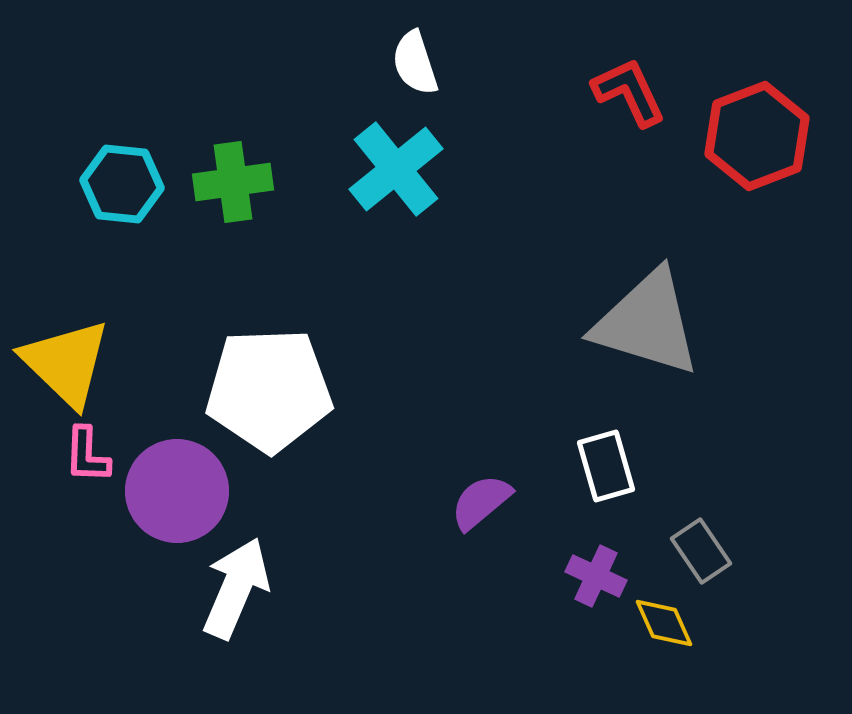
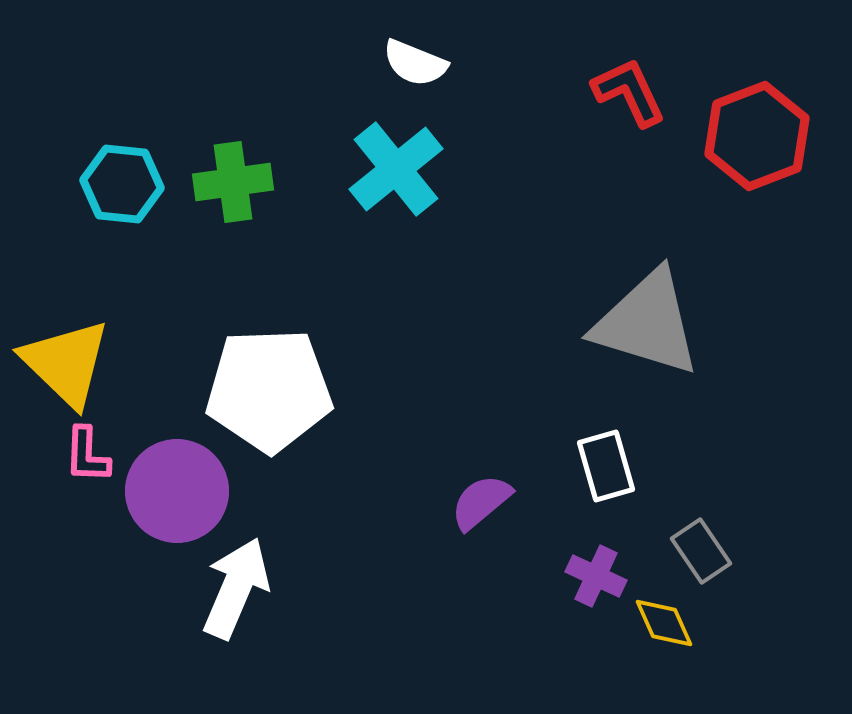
white semicircle: rotated 50 degrees counterclockwise
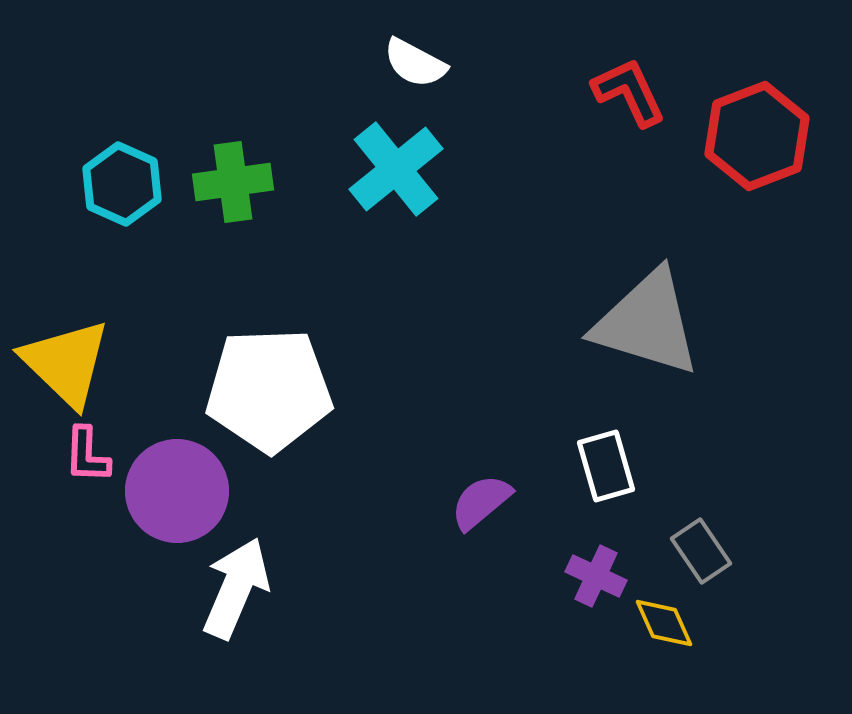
white semicircle: rotated 6 degrees clockwise
cyan hexagon: rotated 18 degrees clockwise
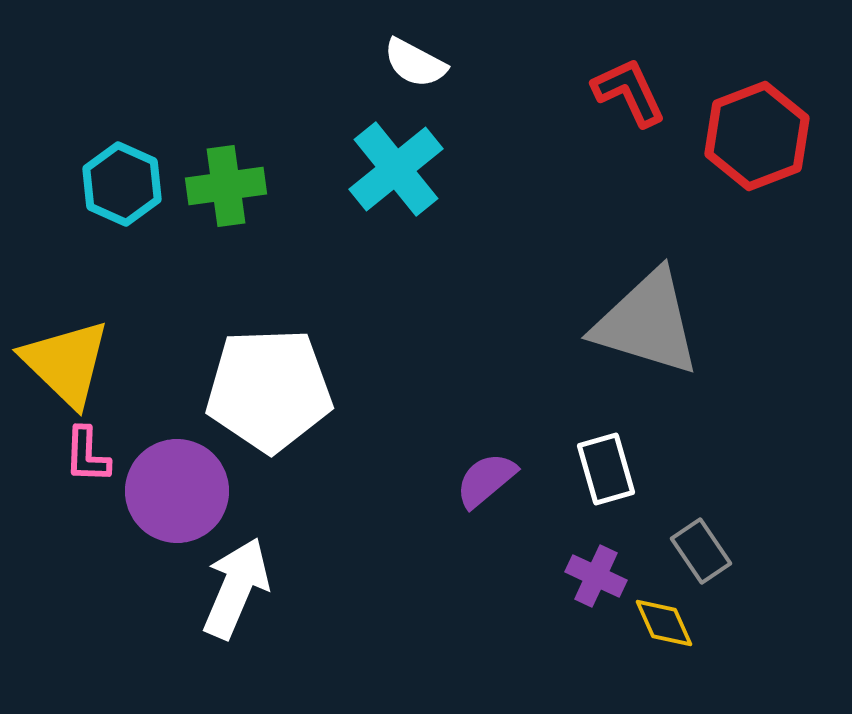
green cross: moved 7 px left, 4 px down
white rectangle: moved 3 px down
purple semicircle: moved 5 px right, 22 px up
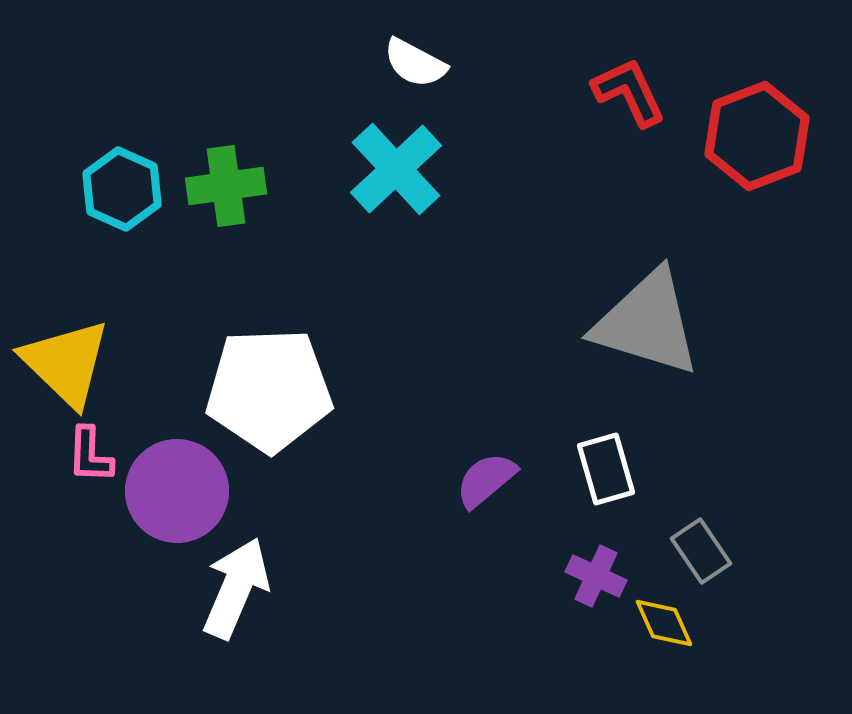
cyan cross: rotated 4 degrees counterclockwise
cyan hexagon: moved 5 px down
pink L-shape: moved 3 px right
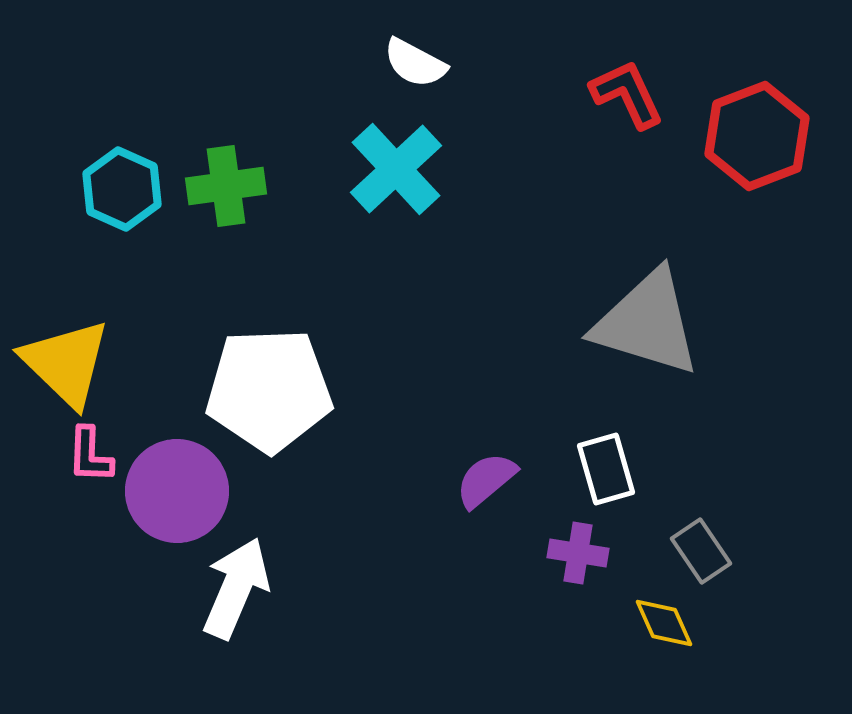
red L-shape: moved 2 px left, 2 px down
purple cross: moved 18 px left, 23 px up; rotated 16 degrees counterclockwise
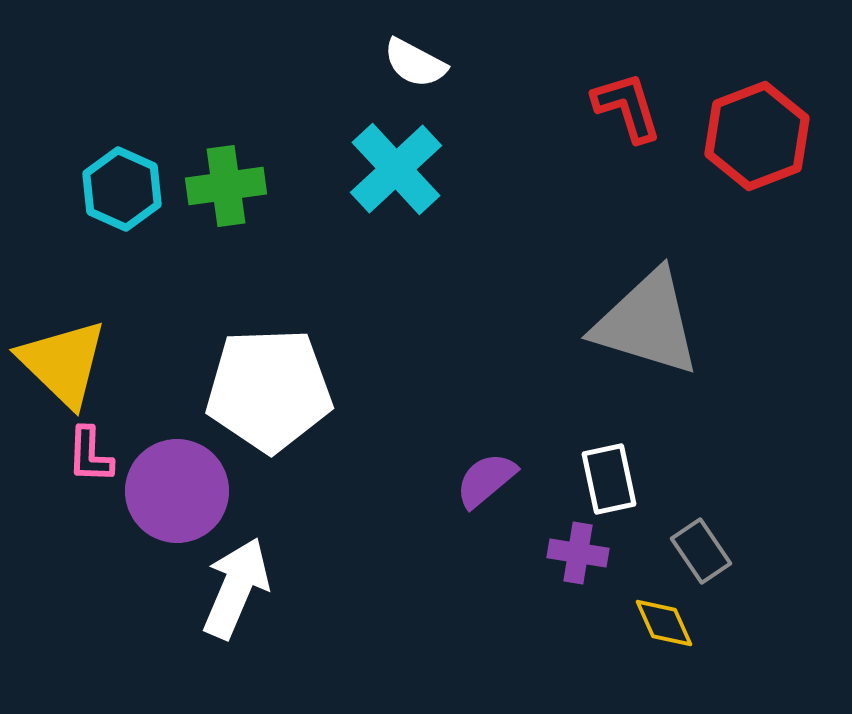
red L-shape: moved 13 px down; rotated 8 degrees clockwise
yellow triangle: moved 3 px left
white rectangle: moved 3 px right, 10 px down; rotated 4 degrees clockwise
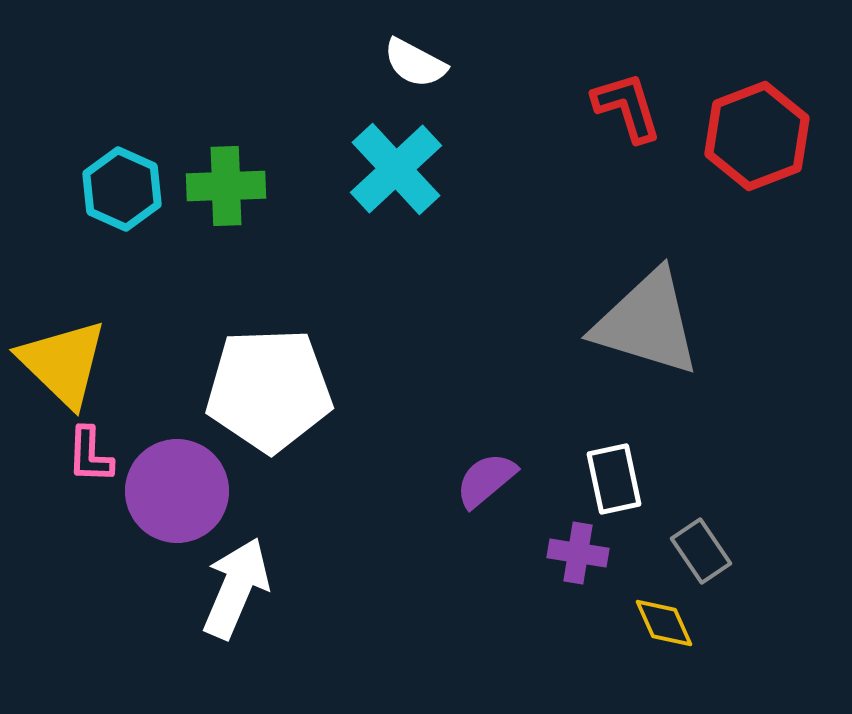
green cross: rotated 6 degrees clockwise
white rectangle: moved 5 px right
